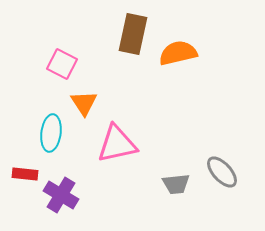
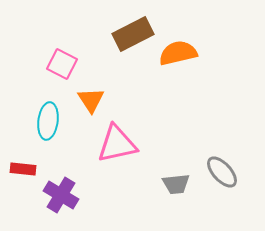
brown rectangle: rotated 51 degrees clockwise
orange triangle: moved 7 px right, 3 px up
cyan ellipse: moved 3 px left, 12 px up
red rectangle: moved 2 px left, 5 px up
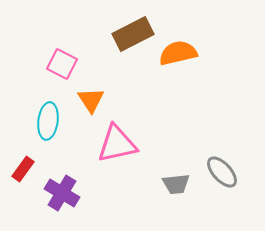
red rectangle: rotated 60 degrees counterclockwise
purple cross: moved 1 px right, 2 px up
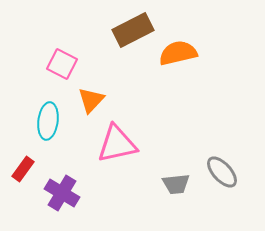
brown rectangle: moved 4 px up
orange triangle: rotated 16 degrees clockwise
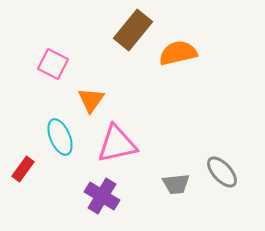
brown rectangle: rotated 24 degrees counterclockwise
pink square: moved 9 px left
orange triangle: rotated 8 degrees counterclockwise
cyan ellipse: moved 12 px right, 16 px down; rotated 30 degrees counterclockwise
purple cross: moved 40 px right, 3 px down
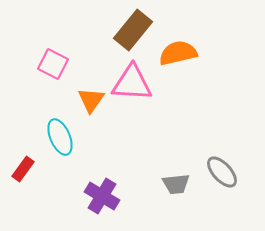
pink triangle: moved 15 px right, 61 px up; rotated 15 degrees clockwise
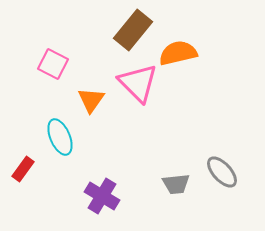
pink triangle: moved 6 px right; rotated 42 degrees clockwise
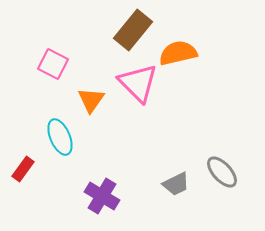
gray trapezoid: rotated 20 degrees counterclockwise
